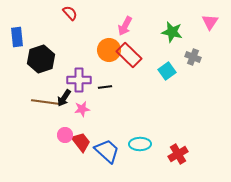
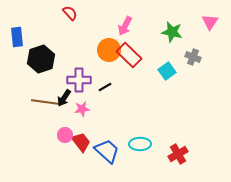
black line: rotated 24 degrees counterclockwise
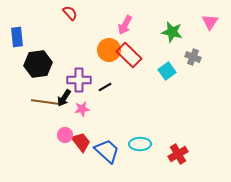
pink arrow: moved 1 px up
black hexagon: moved 3 px left, 5 px down; rotated 12 degrees clockwise
